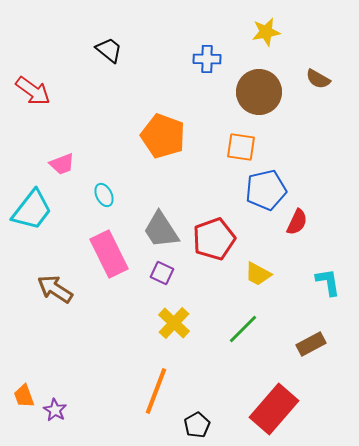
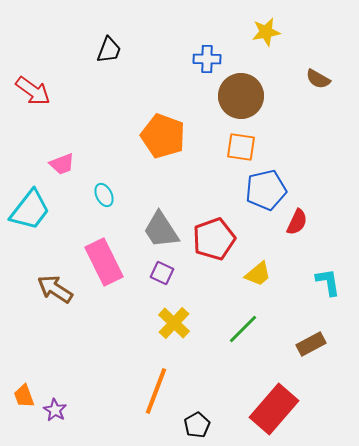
black trapezoid: rotated 72 degrees clockwise
brown circle: moved 18 px left, 4 px down
cyan trapezoid: moved 2 px left
pink rectangle: moved 5 px left, 8 px down
yellow trapezoid: rotated 68 degrees counterclockwise
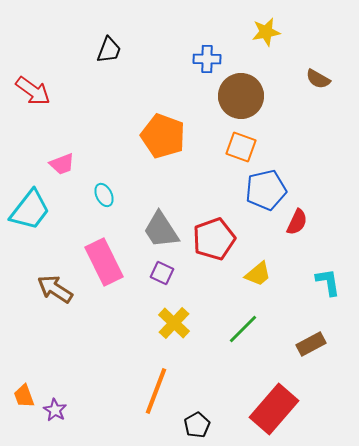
orange square: rotated 12 degrees clockwise
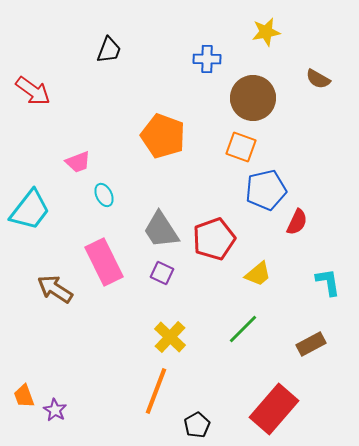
brown circle: moved 12 px right, 2 px down
pink trapezoid: moved 16 px right, 2 px up
yellow cross: moved 4 px left, 14 px down
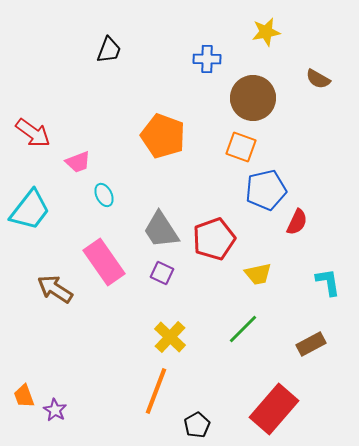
red arrow: moved 42 px down
pink rectangle: rotated 9 degrees counterclockwise
yellow trapezoid: rotated 28 degrees clockwise
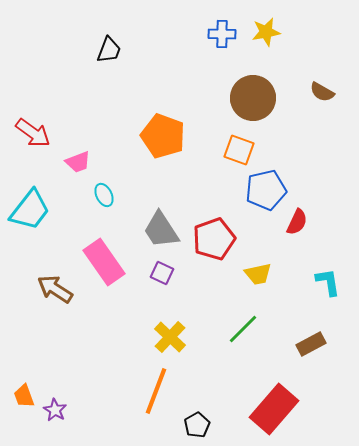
blue cross: moved 15 px right, 25 px up
brown semicircle: moved 4 px right, 13 px down
orange square: moved 2 px left, 3 px down
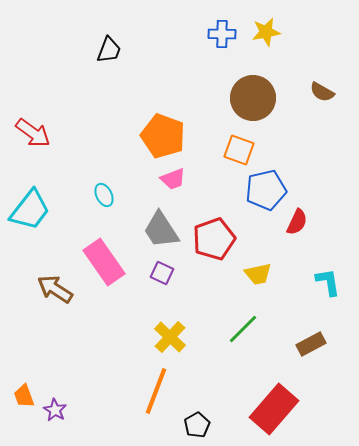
pink trapezoid: moved 95 px right, 17 px down
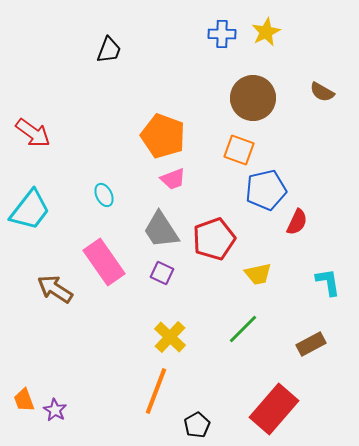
yellow star: rotated 16 degrees counterclockwise
orange trapezoid: moved 4 px down
